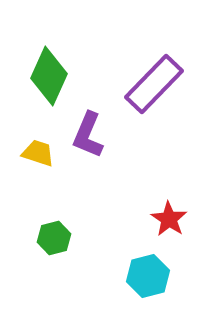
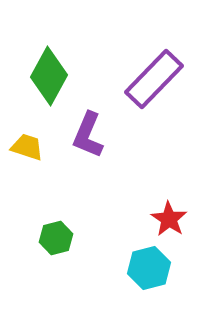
green diamond: rotated 4 degrees clockwise
purple rectangle: moved 5 px up
yellow trapezoid: moved 11 px left, 6 px up
green hexagon: moved 2 px right
cyan hexagon: moved 1 px right, 8 px up
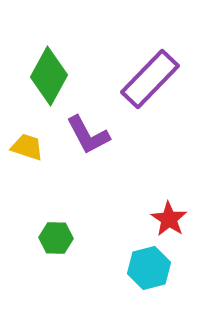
purple rectangle: moved 4 px left
purple L-shape: rotated 51 degrees counterclockwise
green hexagon: rotated 16 degrees clockwise
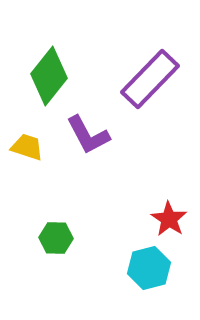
green diamond: rotated 10 degrees clockwise
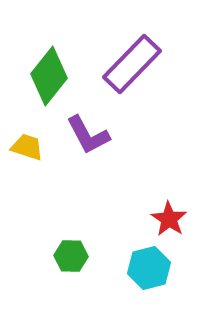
purple rectangle: moved 18 px left, 15 px up
green hexagon: moved 15 px right, 18 px down
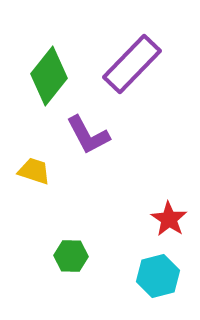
yellow trapezoid: moved 7 px right, 24 px down
cyan hexagon: moved 9 px right, 8 px down
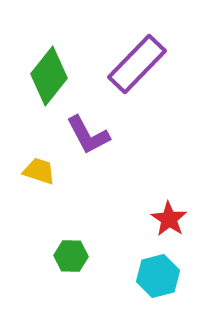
purple rectangle: moved 5 px right
yellow trapezoid: moved 5 px right
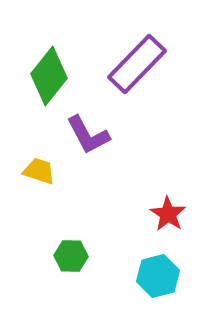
red star: moved 1 px left, 5 px up
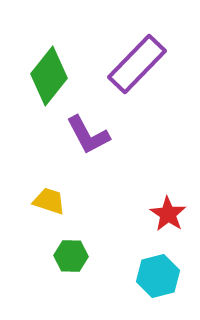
yellow trapezoid: moved 10 px right, 30 px down
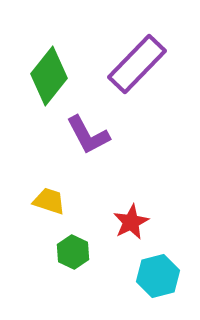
red star: moved 37 px left, 8 px down; rotated 12 degrees clockwise
green hexagon: moved 2 px right, 4 px up; rotated 24 degrees clockwise
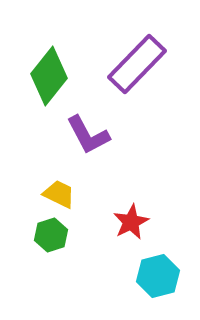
yellow trapezoid: moved 10 px right, 7 px up; rotated 8 degrees clockwise
green hexagon: moved 22 px left, 17 px up; rotated 16 degrees clockwise
